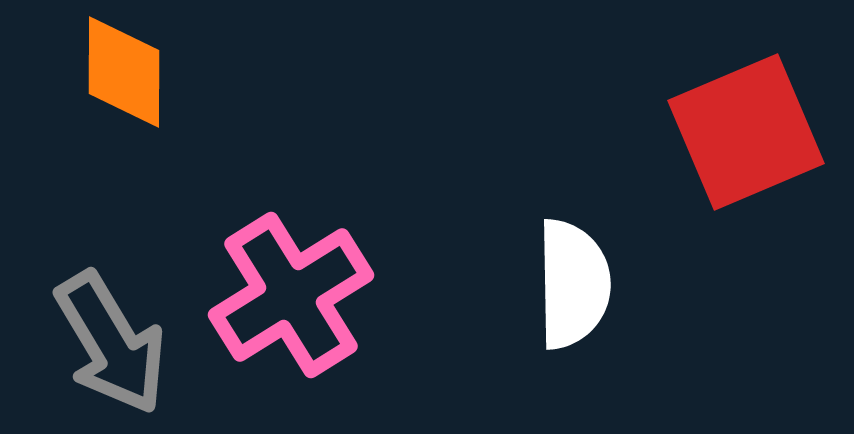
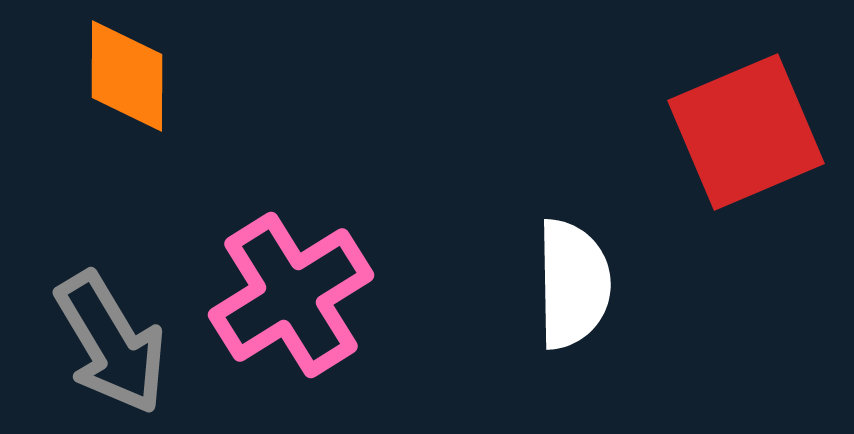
orange diamond: moved 3 px right, 4 px down
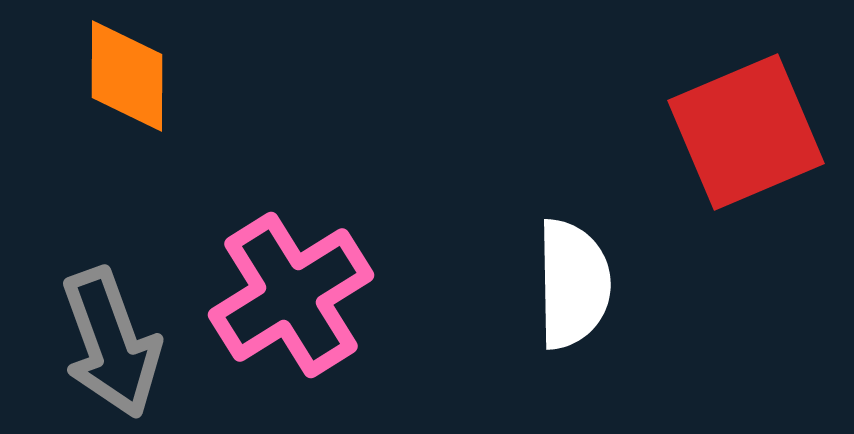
gray arrow: rotated 11 degrees clockwise
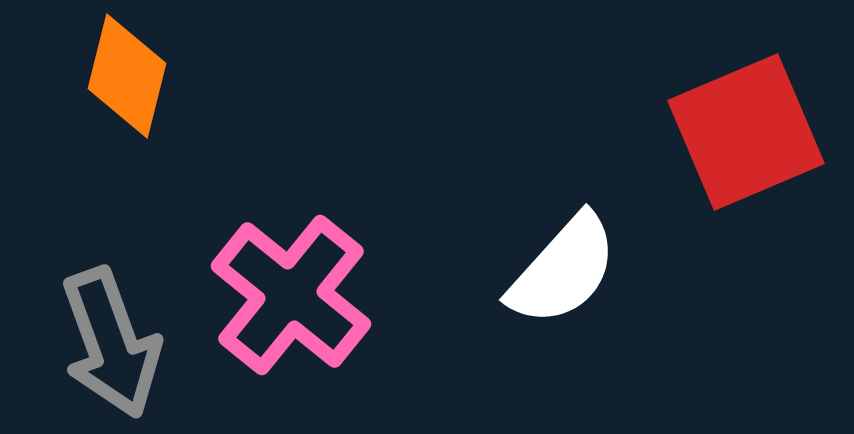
orange diamond: rotated 14 degrees clockwise
white semicircle: moved 10 px left, 14 px up; rotated 43 degrees clockwise
pink cross: rotated 19 degrees counterclockwise
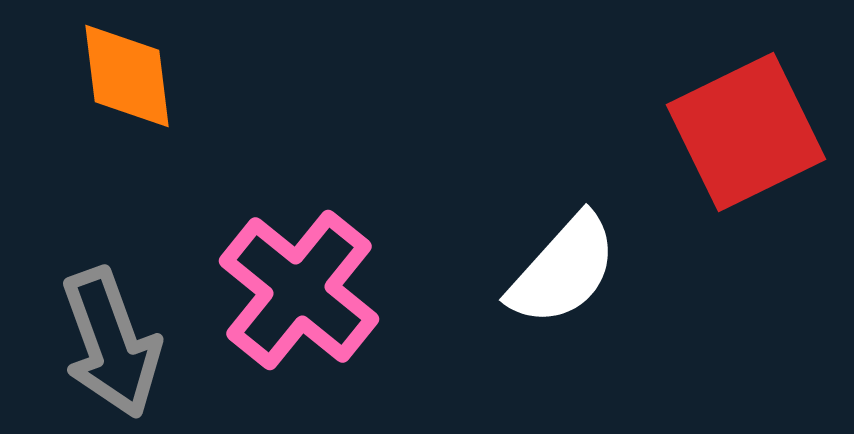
orange diamond: rotated 21 degrees counterclockwise
red square: rotated 3 degrees counterclockwise
pink cross: moved 8 px right, 5 px up
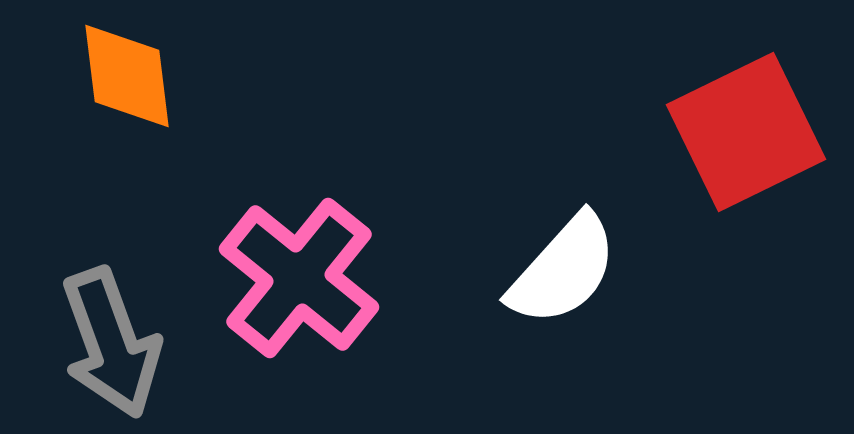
pink cross: moved 12 px up
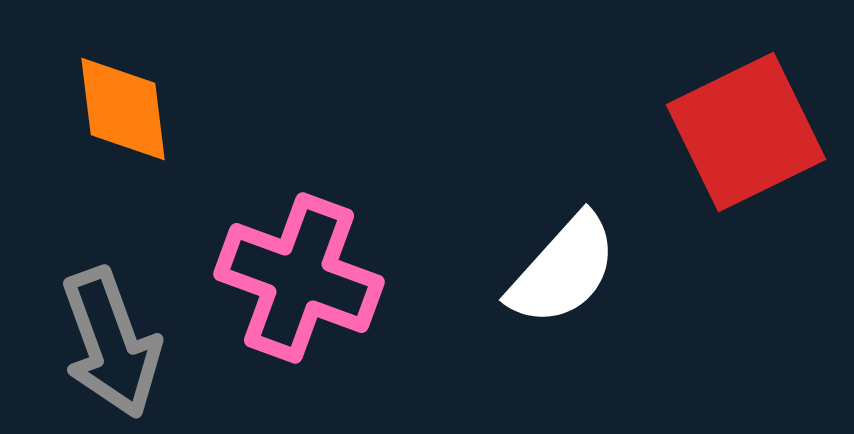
orange diamond: moved 4 px left, 33 px down
pink cross: rotated 19 degrees counterclockwise
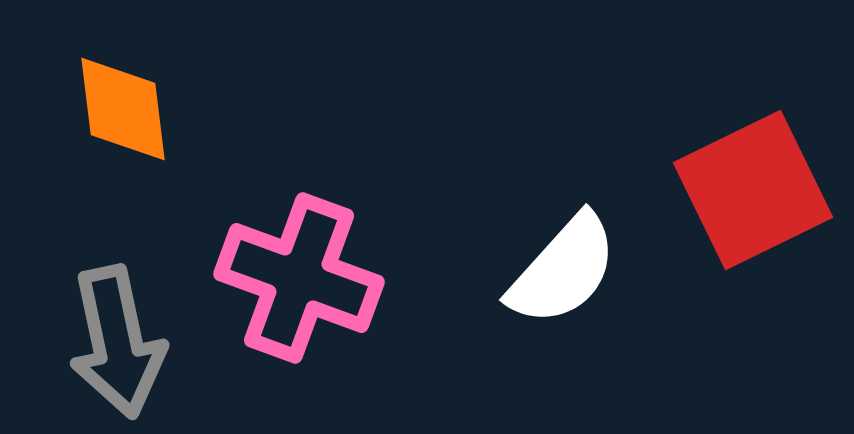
red square: moved 7 px right, 58 px down
gray arrow: moved 6 px right, 1 px up; rotated 8 degrees clockwise
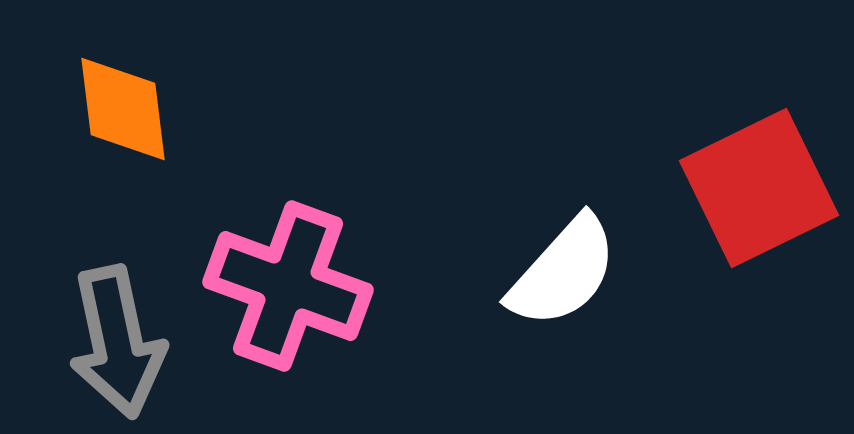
red square: moved 6 px right, 2 px up
white semicircle: moved 2 px down
pink cross: moved 11 px left, 8 px down
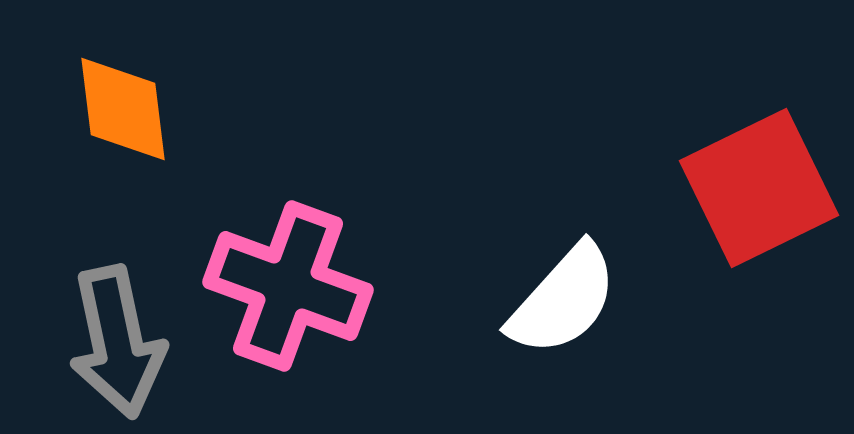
white semicircle: moved 28 px down
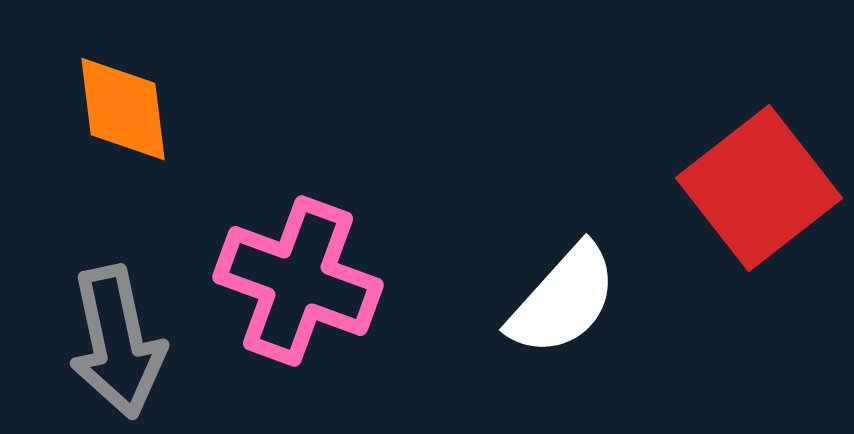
red square: rotated 12 degrees counterclockwise
pink cross: moved 10 px right, 5 px up
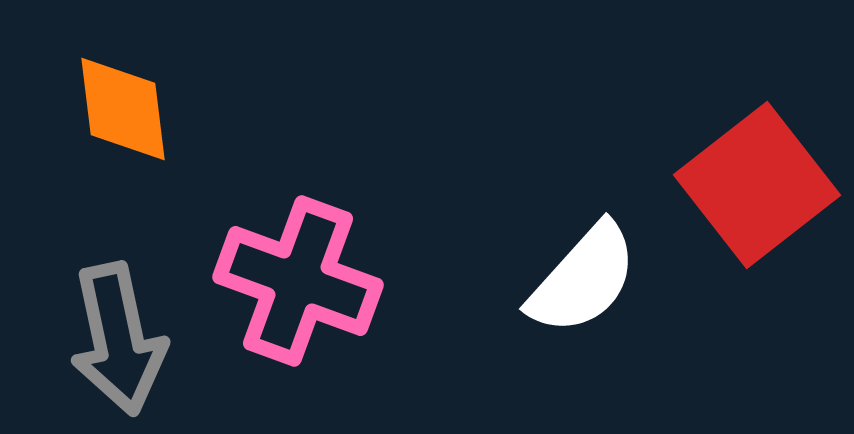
red square: moved 2 px left, 3 px up
white semicircle: moved 20 px right, 21 px up
gray arrow: moved 1 px right, 3 px up
